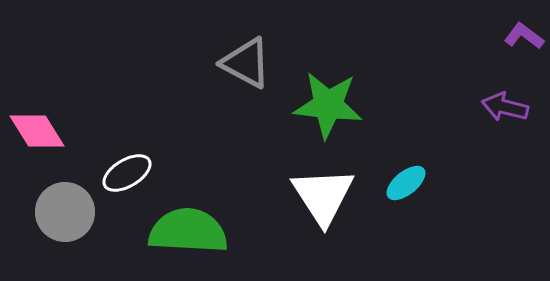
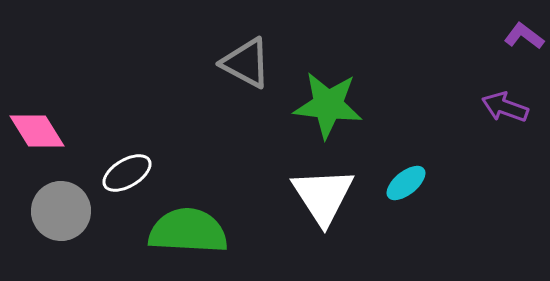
purple arrow: rotated 6 degrees clockwise
gray circle: moved 4 px left, 1 px up
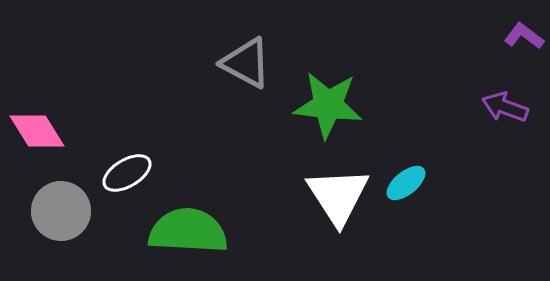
white triangle: moved 15 px right
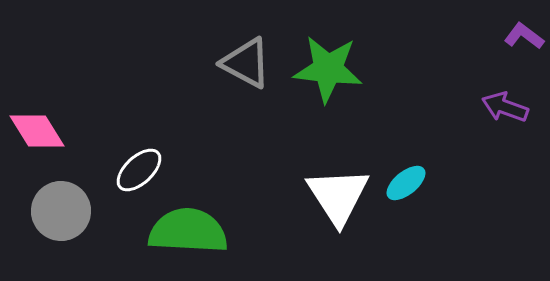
green star: moved 36 px up
white ellipse: moved 12 px right, 3 px up; rotated 12 degrees counterclockwise
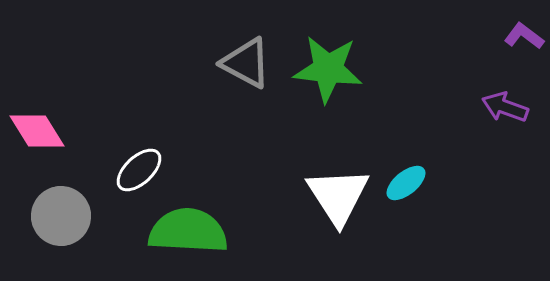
gray circle: moved 5 px down
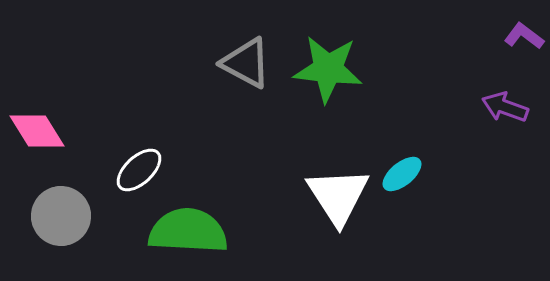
cyan ellipse: moved 4 px left, 9 px up
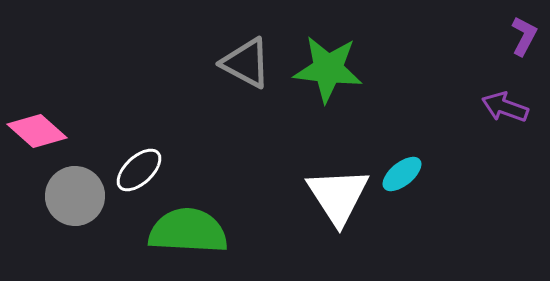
purple L-shape: rotated 81 degrees clockwise
pink diamond: rotated 16 degrees counterclockwise
gray circle: moved 14 px right, 20 px up
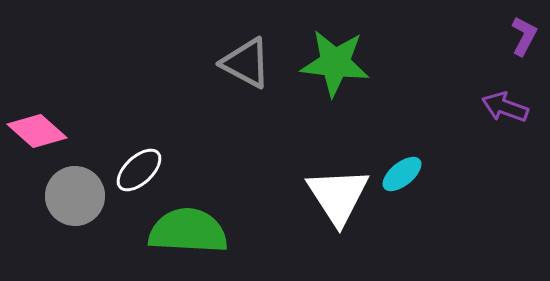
green star: moved 7 px right, 6 px up
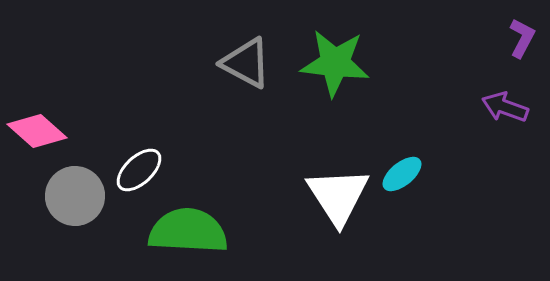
purple L-shape: moved 2 px left, 2 px down
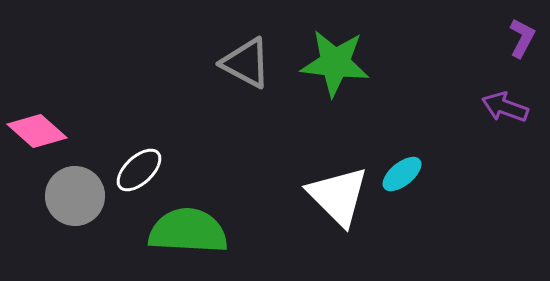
white triangle: rotated 12 degrees counterclockwise
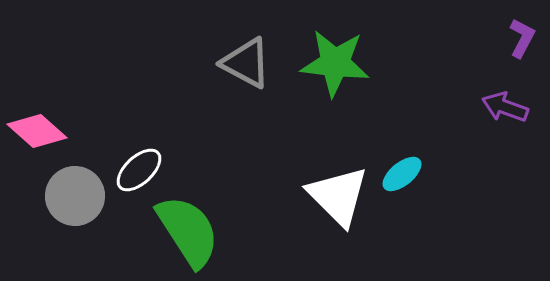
green semicircle: rotated 54 degrees clockwise
